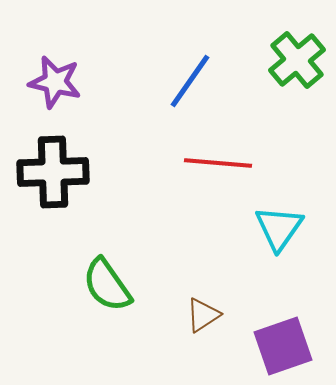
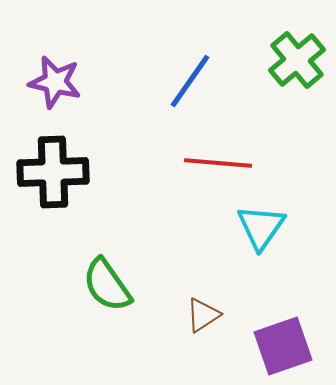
cyan triangle: moved 18 px left, 1 px up
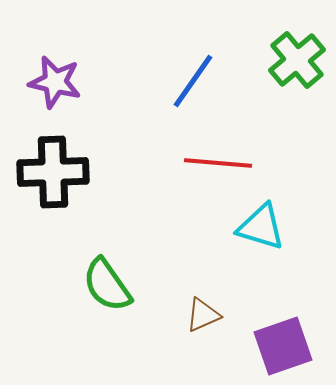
blue line: moved 3 px right
cyan triangle: rotated 48 degrees counterclockwise
brown triangle: rotated 9 degrees clockwise
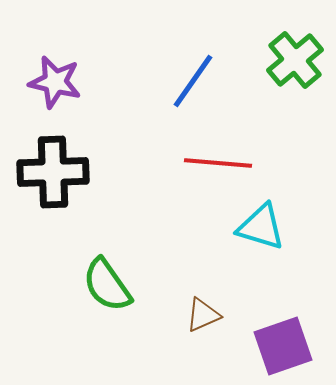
green cross: moved 2 px left
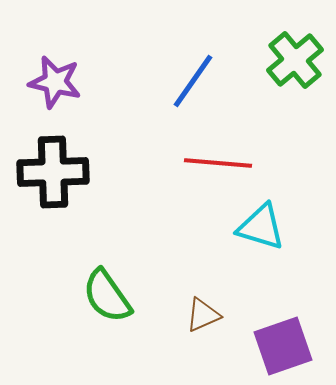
green semicircle: moved 11 px down
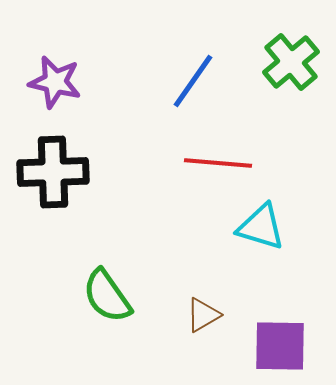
green cross: moved 4 px left, 2 px down
brown triangle: rotated 6 degrees counterclockwise
purple square: moved 3 px left; rotated 20 degrees clockwise
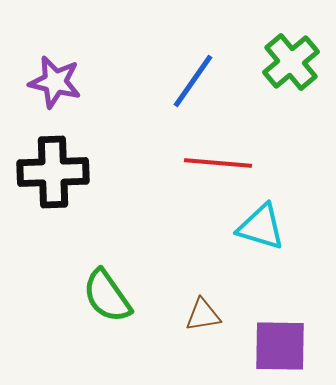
brown triangle: rotated 21 degrees clockwise
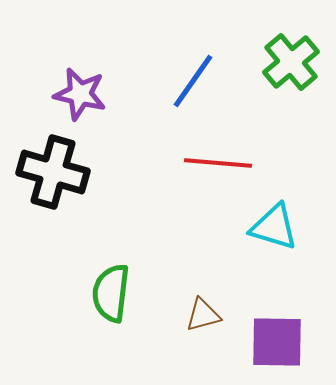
purple star: moved 25 px right, 12 px down
black cross: rotated 18 degrees clockwise
cyan triangle: moved 13 px right
green semicircle: moved 4 px right, 3 px up; rotated 42 degrees clockwise
brown triangle: rotated 6 degrees counterclockwise
purple square: moved 3 px left, 4 px up
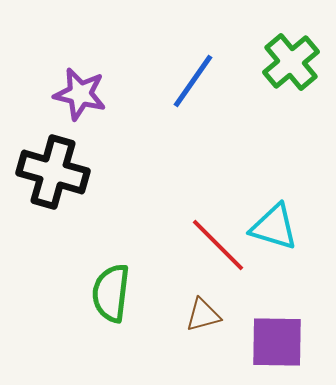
red line: moved 82 px down; rotated 40 degrees clockwise
